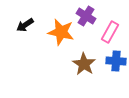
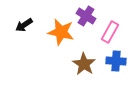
black arrow: moved 1 px left
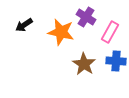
purple cross: moved 1 px down
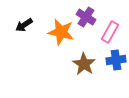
blue cross: moved 1 px up; rotated 12 degrees counterclockwise
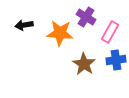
black arrow: rotated 24 degrees clockwise
orange star: moved 1 px left, 1 px down; rotated 8 degrees counterclockwise
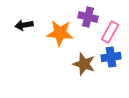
purple cross: moved 2 px right; rotated 18 degrees counterclockwise
blue cross: moved 5 px left, 3 px up
brown star: rotated 15 degrees counterclockwise
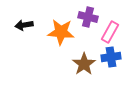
orange star: moved 1 px right, 1 px up
brown star: rotated 20 degrees clockwise
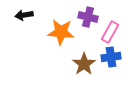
black arrow: moved 10 px up
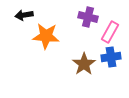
orange star: moved 15 px left, 4 px down
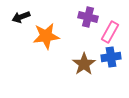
black arrow: moved 3 px left, 2 px down; rotated 12 degrees counterclockwise
orange star: rotated 12 degrees counterclockwise
